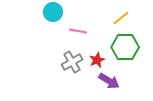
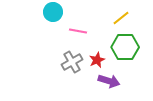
purple arrow: rotated 15 degrees counterclockwise
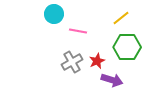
cyan circle: moved 1 px right, 2 px down
green hexagon: moved 2 px right
red star: moved 1 px down
purple arrow: moved 3 px right, 1 px up
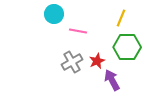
yellow line: rotated 30 degrees counterclockwise
purple arrow: rotated 135 degrees counterclockwise
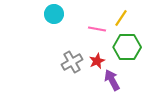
yellow line: rotated 12 degrees clockwise
pink line: moved 19 px right, 2 px up
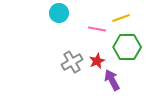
cyan circle: moved 5 px right, 1 px up
yellow line: rotated 36 degrees clockwise
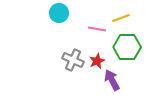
gray cross: moved 1 px right, 2 px up; rotated 35 degrees counterclockwise
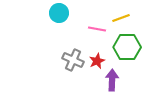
purple arrow: rotated 30 degrees clockwise
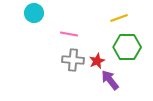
cyan circle: moved 25 px left
yellow line: moved 2 px left
pink line: moved 28 px left, 5 px down
gray cross: rotated 20 degrees counterclockwise
purple arrow: moved 2 px left; rotated 40 degrees counterclockwise
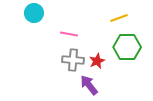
purple arrow: moved 21 px left, 5 px down
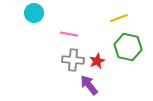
green hexagon: moved 1 px right; rotated 12 degrees clockwise
